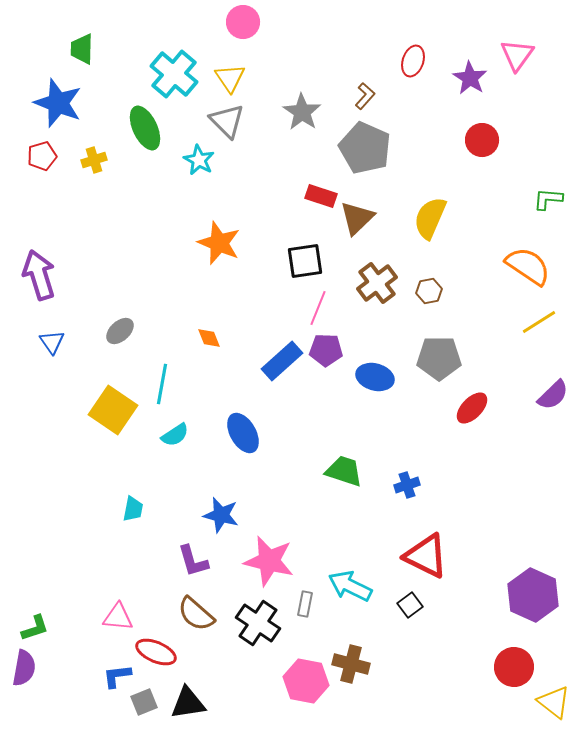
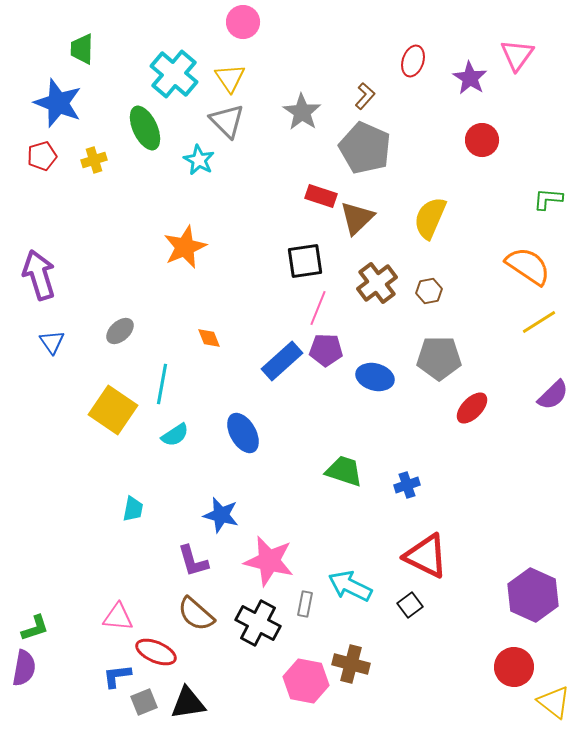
orange star at (219, 243): moved 34 px left, 4 px down; rotated 27 degrees clockwise
black cross at (258, 623): rotated 6 degrees counterclockwise
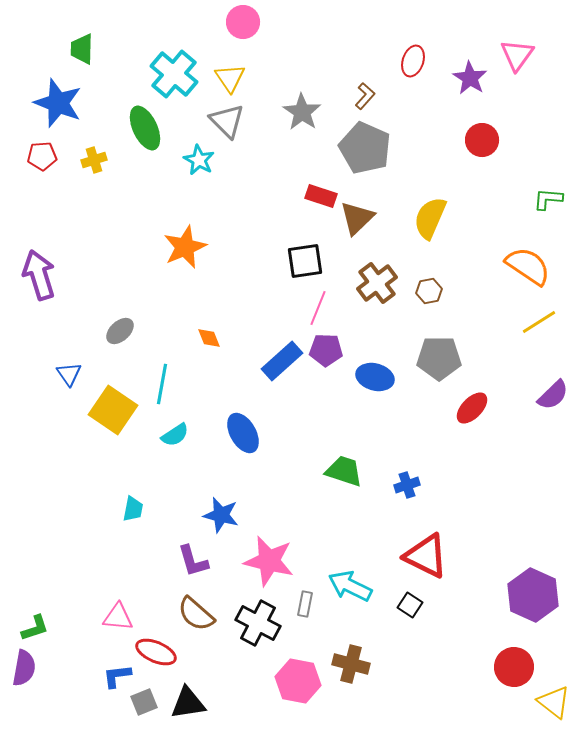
red pentagon at (42, 156): rotated 12 degrees clockwise
blue triangle at (52, 342): moved 17 px right, 32 px down
black square at (410, 605): rotated 20 degrees counterclockwise
pink hexagon at (306, 681): moved 8 px left
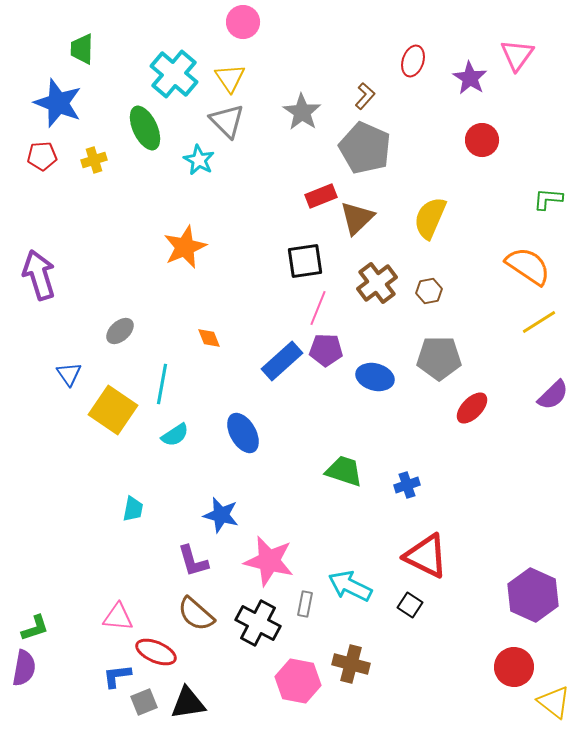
red rectangle at (321, 196): rotated 40 degrees counterclockwise
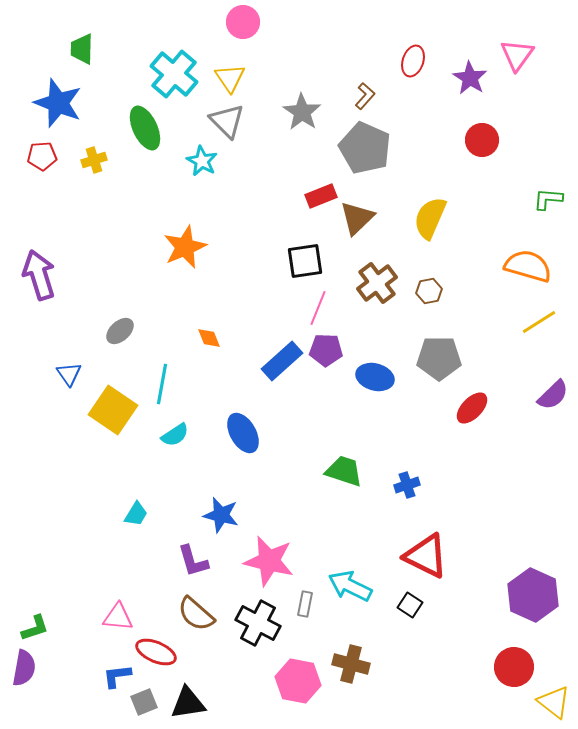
cyan star at (199, 160): moved 3 px right, 1 px down
orange semicircle at (528, 266): rotated 18 degrees counterclockwise
cyan trapezoid at (133, 509): moved 3 px right, 5 px down; rotated 20 degrees clockwise
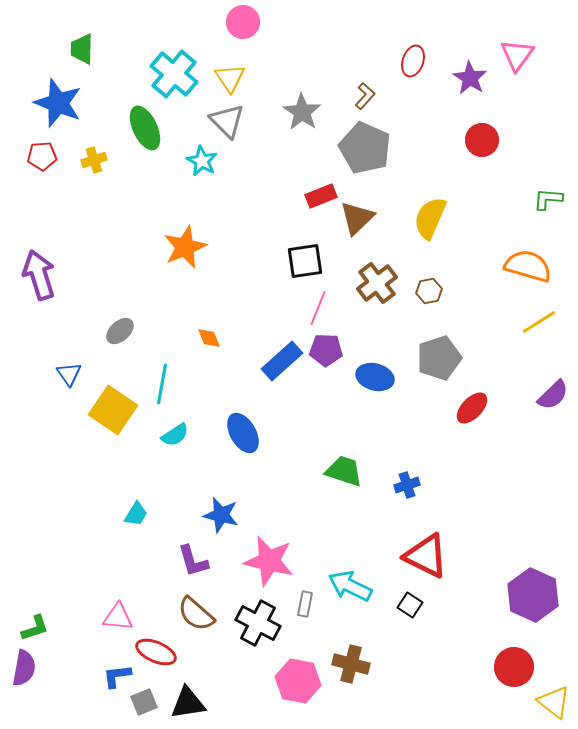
gray pentagon at (439, 358): rotated 18 degrees counterclockwise
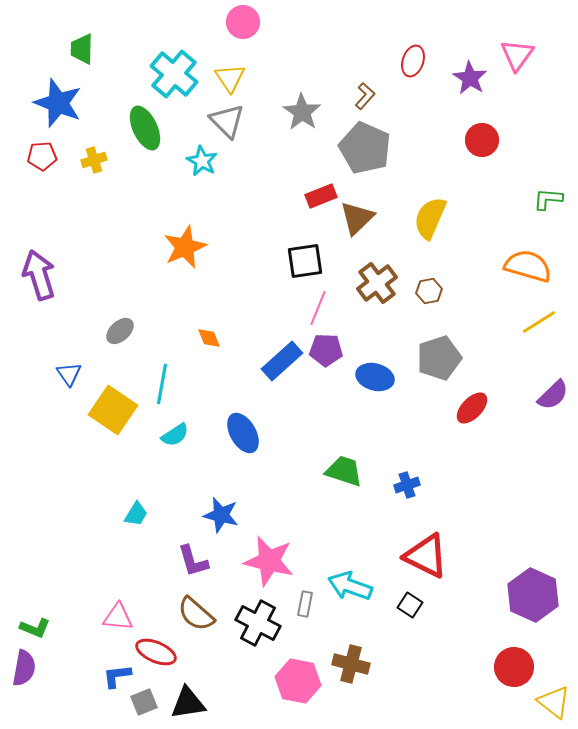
cyan arrow at (350, 586): rotated 6 degrees counterclockwise
green L-shape at (35, 628): rotated 40 degrees clockwise
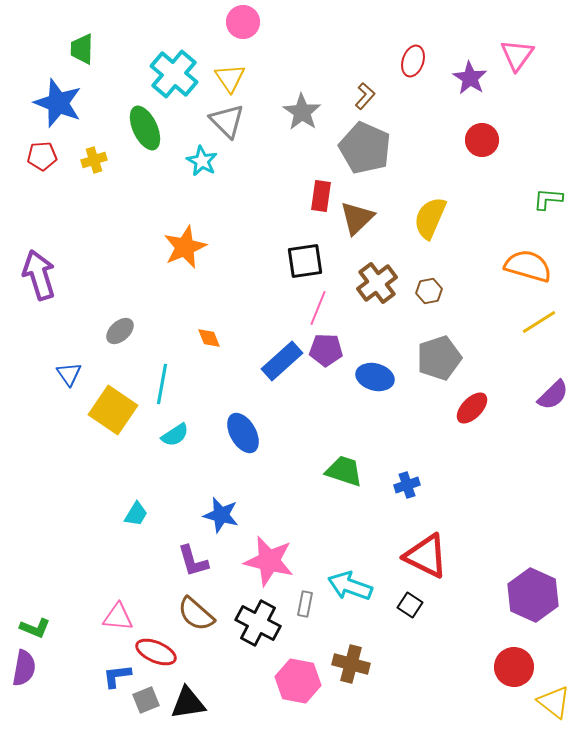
red rectangle at (321, 196): rotated 60 degrees counterclockwise
gray square at (144, 702): moved 2 px right, 2 px up
